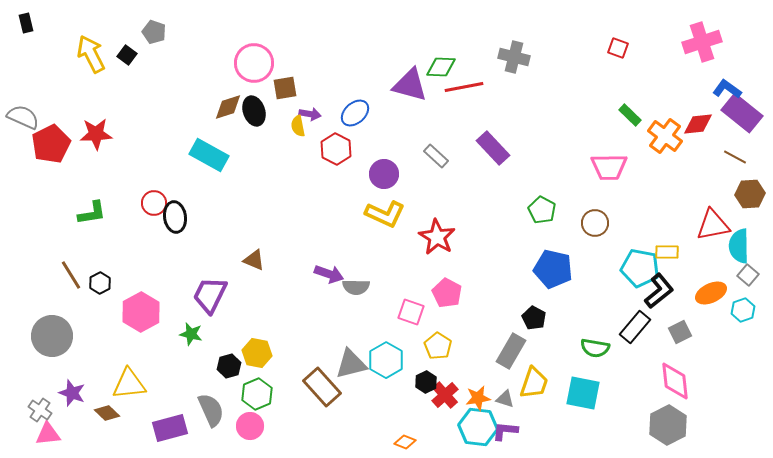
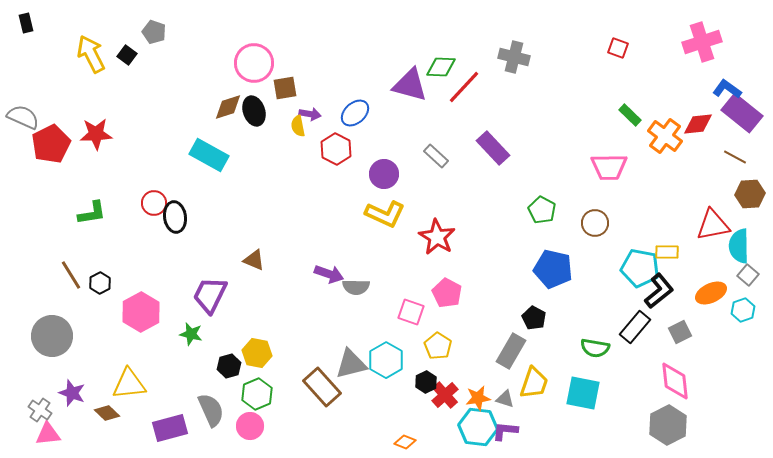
red line at (464, 87): rotated 36 degrees counterclockwise
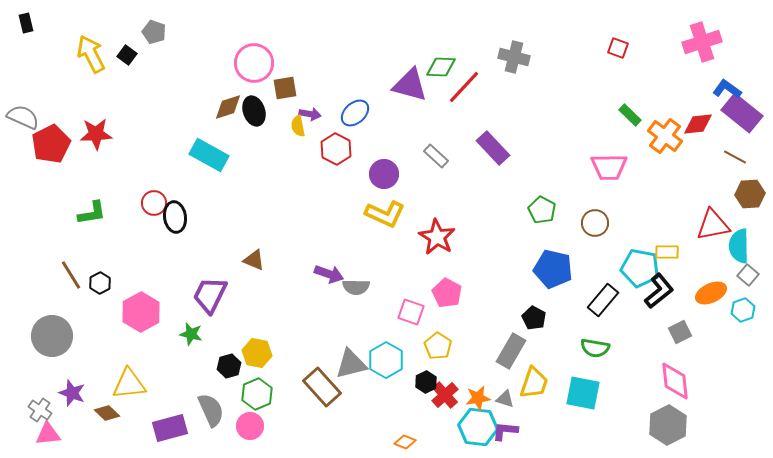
black rectangle at (635, 327): moved 32 px left, 27 px up
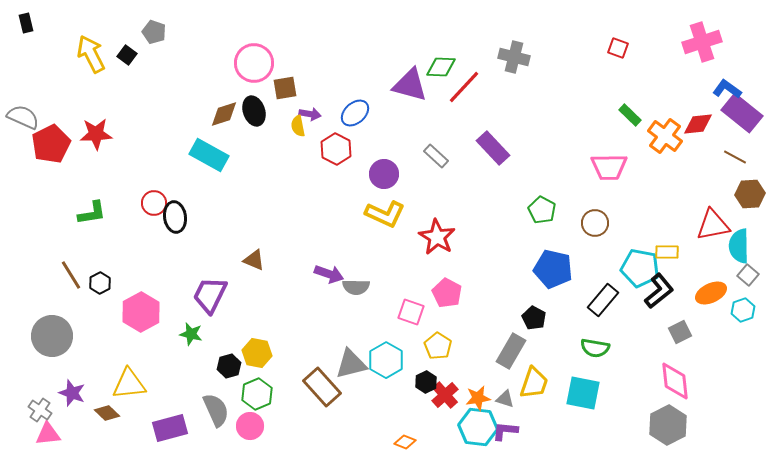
brown diamond at (228, 107): moved 4 px left, 7 px down
gray semicircle at (211, 410): moved 5 px right
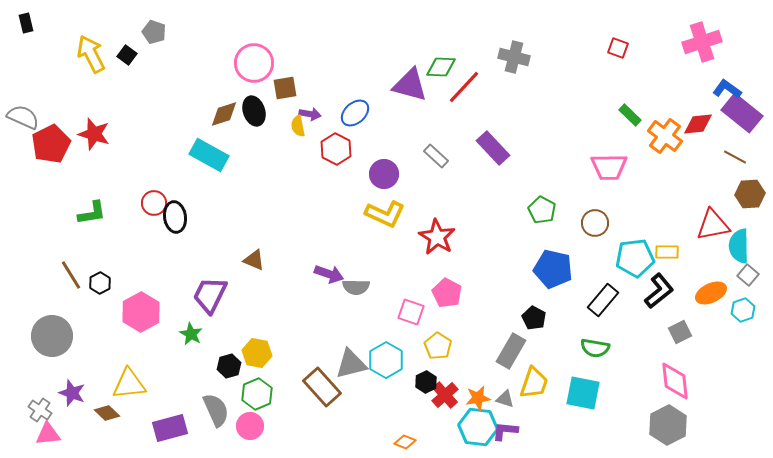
red star at (96, 134): moved 2 px left; rotated 20 degrees clockwise
cyan pentagon at (640, 268): moved 5 px left, 10 px up; rotated 18 degrees counterclockwise
green star at (191, 334): rotated 15 degrees clockwise
